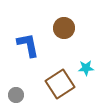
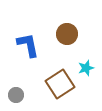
brown circle: moved 3 px right, 6 px down
cyan star: rotated 14 degrees counterclockwise
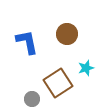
blue L-shape: moved 1 px left, 3 px up
brown square: moved 2 px left, 1 px up
gray circle: moved 16 px right, 4 px down
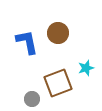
brown circle: moved 9 px left, 1 px up
brown square: rotated 12 degrees clockwise
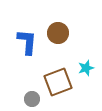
blue L-shape: rotated 16 degrees clockwise
brown square: moved 1 px up
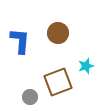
blue L-shape: moved 7 px left, 1 px up
cyan star: moved 2 px up
gray circle: moved 2 px left, 2 px up
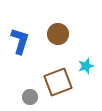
brown circle: moved 1 px down
blue L-shape: rotated 12 degrees clockwise
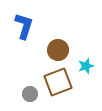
brown circle: moved 16 px down
blue L-shape: moved 4 px right, 15 px up
gray circle: moved 3 px up
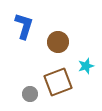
brown circle: moved 8 px up
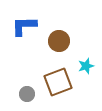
blue L-shape: rotated 108 degrees counterclockwise
brown circle: moved 1 px right, 1 px up
gray circle: moved 3 px left
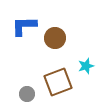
brown circle: moved 4 px left, 3 px up
